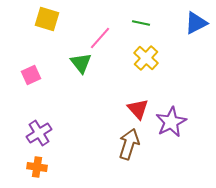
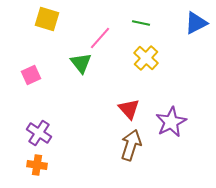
red triangle: moved 9 px left
purple cross: rotated 25 degrees counterclockwise
brown arrow: moved 2 px right, 1 px down
orange cross: moved 2 px up
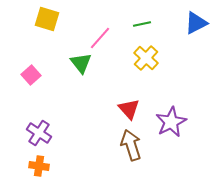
green line: moved 1 px right, 1 px down; rotated 24 degrees counterclockwise
pink square: rotated 18 degrees counterclockwise
brown arrow: rotated 36 degrees counterclockwise
orange cross: moved 2 px right, 1 px down
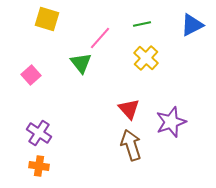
blue triangle: moved 4 px left, 2 px down
purple star: rotated 8 degrees clockwise
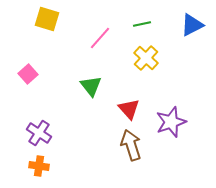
green triangle: moved 10 px right, 23 px down
pink square: moved 3 px left, 1 px up
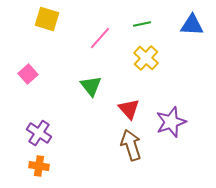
blue triangle: rotated 30 degrees clockwise
